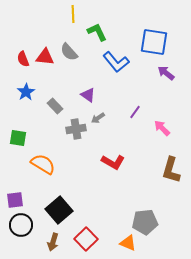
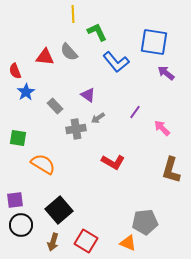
red semicircle: moved 8 px left, 12 px down
red square: moved 2 px down; rotated 15 degrees counterclockwise
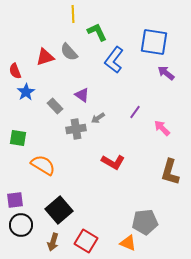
red triangle: rotated 24 degrees counterclockwise
blue L-shape: moved 2 px left, 2 px up; rotated 76 degrees clockwise
purple triangle: moved 6 px left
orange semicircle: moved 1 px down
brown L-shape: moved 1 px left, 2 px down
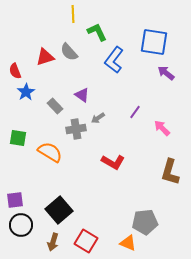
orange semicircle: moved 7 px right, 13 px up
